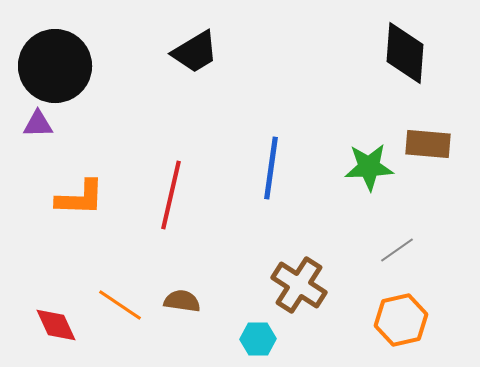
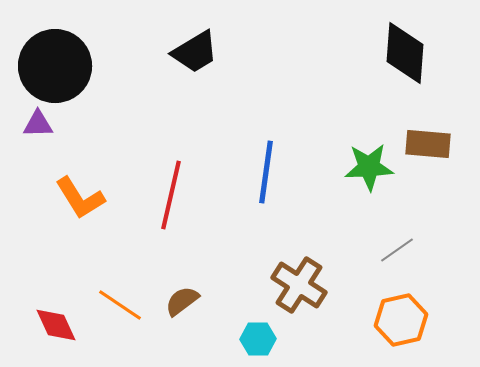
blue line: moved 5 px left, 4 px down
orange L-shape: rotated 56 degrees clockwise
brown semicircle: rotated 45 degrees counterclockwise
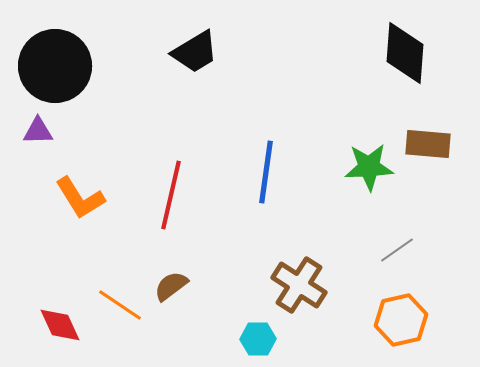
purple triangle: moved 7 px down
brown semicircle: moved 11 px left, 15 px up
red diamond: moved 4 px right
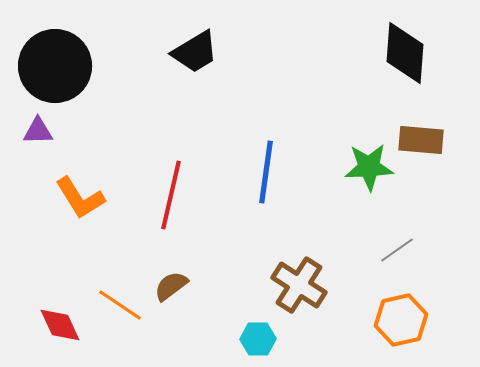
brown rectangle: moved 7 px left, 4 px up
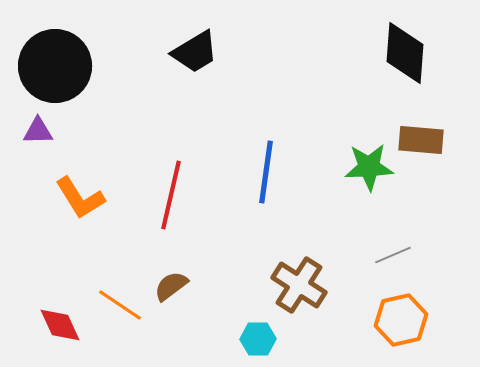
gray line: moved 4 px left, 5 px down; rotated 12 degrees clockwise
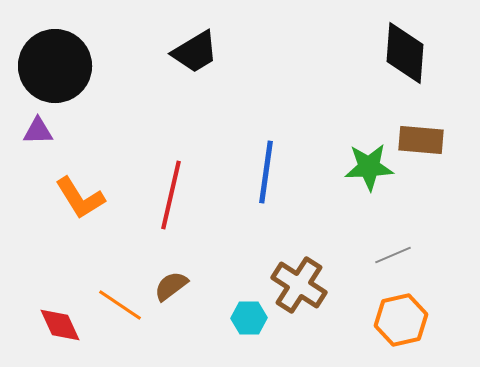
cyan hexagon: moved 9 px left, 21 px up
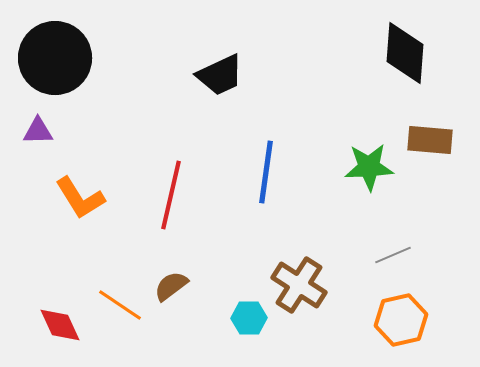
black trapezoid: moved 25 px right, 23 px down; rotated 6 degrees clockwise
black circle: moved 8 px up
brown rectangle: moved 9 px right
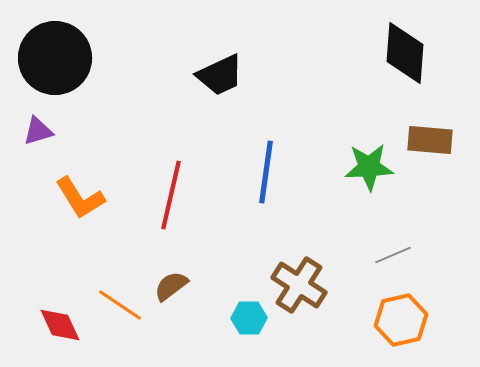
purple triangle: rotated 16 degrees counterclockwise
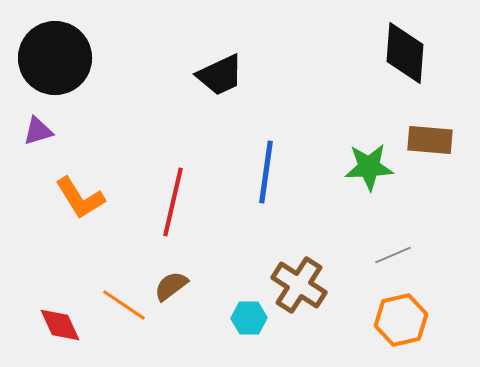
red line: moved 2 px right, 7 px down
orange line: moved 4 px right
